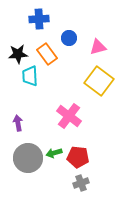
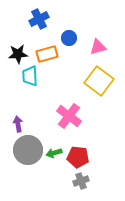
blue cross: rotated 24 degrees counterclockwise
orange rectangle: rotated 70 degrees counterclockwise
purple arrow: moved 1 px down
gray circle: moved 8 px up
gray cross: moved 2 px up
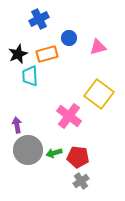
black star: rotated 18 degrees counterclockwise
yellow square: moved 13 px down
purple arrow: moved 1 px left, 1 px down
gray cross: rotated 14 degrees counterclockwise
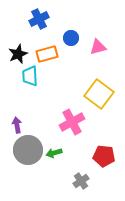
blue circle: moved 2 px right
pink cross: moved 3 px right, 6 px down; rotated 25 degrees clockwise
red pentagon: moved 26 px right, 1 px up
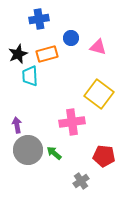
blue cross: rotated 18 degrees clockwise
pink triangle: rotated 30 degrees clockwise
pink cross: rotated 20 degrees clockwise
green arrow: rotated 56 degrees clockwise
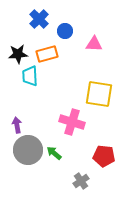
blue cross: rotated 36 degrees counterclockwise
blue circle: moved 6 px left, 7 px up
pink triangle: moved 4 px left, 3 px up; rotated 12 degrees counterclockwise
black star: rotated 18 degrees clockwise
yellow square: rotated 28 degrees counterclockwise
pink cross: rotated 25 degrees clockwise
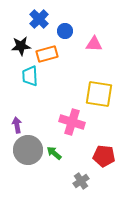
black star: moved 3 px right, 8 px up
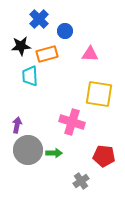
pink triangle: moved 4 px left, 10 px down
purple arrow: rotated 21 degrees clockwise
green arrow: rotated 140 degrees clockwise
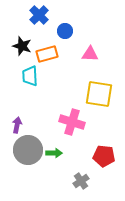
blue cross: moved 4 px up
black star: moved 1 px right; rotated 24 degrees clockwise
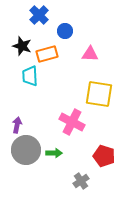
pink cross: rotated 10 degrees clockwise
gray circle: moved 2 px left
red pentagon: rotated 10 degrees clockwise
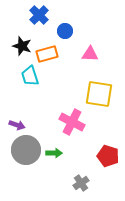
cyan trapezoid: rotated 15 degrees counterclockwise
purple arrow: rotated 98 degrees clockwise
red pentagon: moved 4 px right
gray cross: moved 2 px down
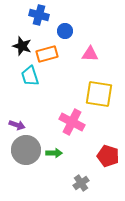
blue cross: rotated 30 degrees counterclockwise
